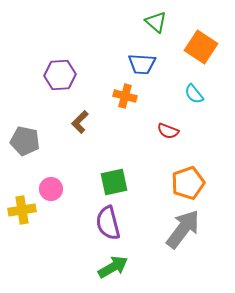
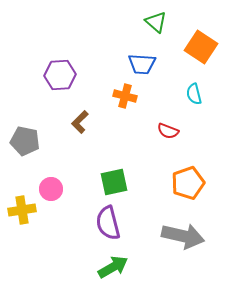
cyan semicircle: rotated 25 degrees clockwise
gray arrow: moved 7 px down; rotated 66 degrees clockwise
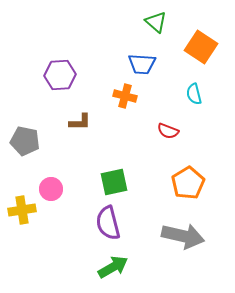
brown L-shape: rotated 135 degrees counterclockwise
orange pentagon: rotated 12 degrees counterclockwise
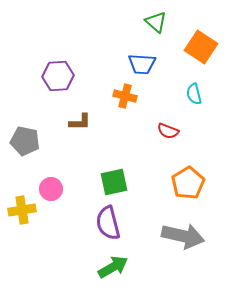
purple hexagon: moved 2 px left, 1 px down
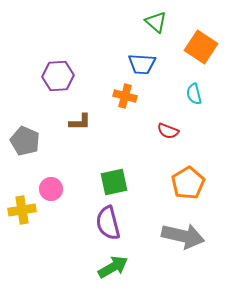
gray pentagon: rotated 12 degrees clockwise
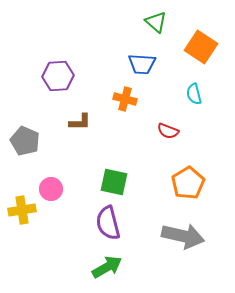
orange cross: moved 3 px down
green square: rotated 24 degrees clockwise
green arrow: moved 6 px left
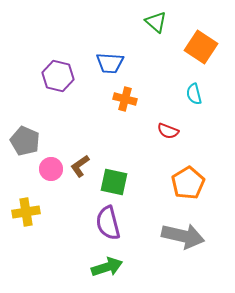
blue trapezoid: moved 32 px left, 1 px up
purple hexagon: rotated 16 degrees clockwise
brown L-shape: moved 44 px down; rotated 145 degrees clockwise
pink circle: moved 20 px up
yellow cross: moved 4 px right, 2 px down
green arrow: rotated 12 degrees clockwise
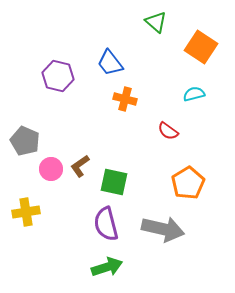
blue trapezoid: rotated 48 degrees clockwise
cyan semicircle: rotated 90 degrees clockwise
red semicircle: rotated 15 degrees clockwise
purple semicircle: moved 2 px left, 1 px down
gray arrow: moved 20 px left, 7 px up
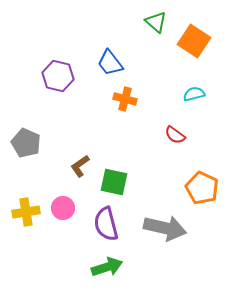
orange square: moved 7 px left, 6 px up
red semicircle: moved 7 px right, 4 px down
gray pentagon: moved 1 px right, 2 px down
pink circle: moved 12 px right, 39 px down
orange pentagon: moved 14 px right, 5 px down; rotated 16 degrees counterclockwise
gray arrow: moved 2 px right, 1 px up
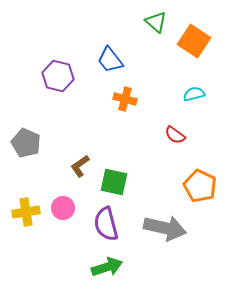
blue trapezoid: moved 3 px up
orange pentagon: moved 2 px left, 2 px up
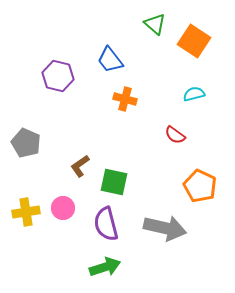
green triangle: moved 1 px left, 2 px down
green arrow: moved 2 px left
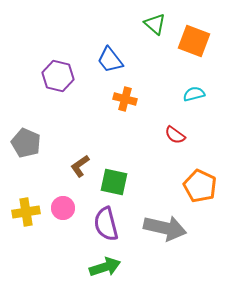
orange square: rotated 12 degrees counterclockwise
